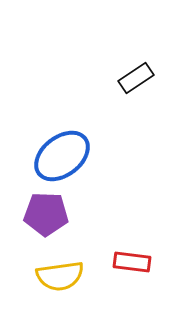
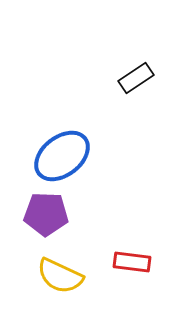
yellow semicircle: rotated 33 degrees clockwise
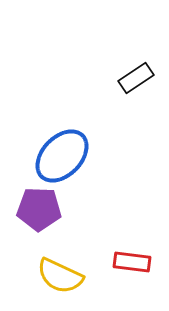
blue ellipse: rotated 8 degrees counterclockwise
purple pentagon: moved 7 px left, 5 px up
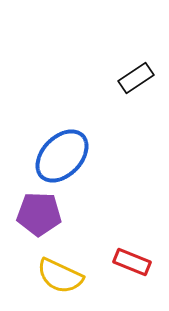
purple pentagon: moved 5 px down
red rectangle: rotated 15 degrees clockwise
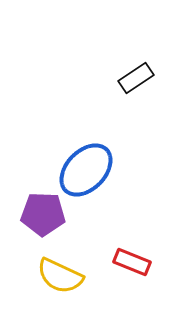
blue ellipse: moved 24 px right, 14 px down
purple pentagon: moved 4 px right
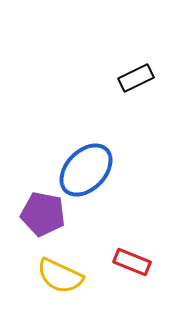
black rectangle: rotated 8 degrees clockwise
purple pentagon: rotated 9 degrees clockwise
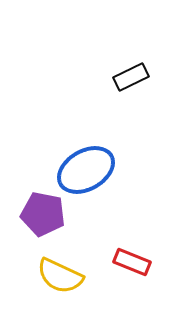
black rectangle: moved 5 px left, 1 px up
blue ellipse: rotated 16 degrees clockwise
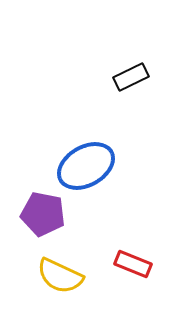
blue ellipse: moved 4 px up
red rectangle: moved 1 px right, 2 px down
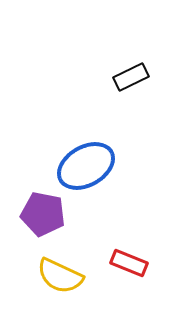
red rectangle: moved 4 px left, 1 px up
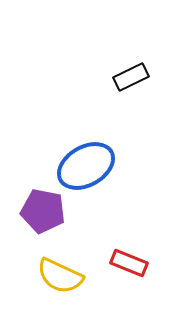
purple pentagon: moved 3 px up
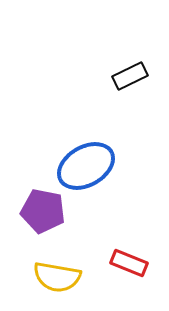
black rectangle: moved 1 px left, 1 px up
yellow semicircle: moved 3 px left, 1 px down; rotated 15 degrees counterclockwise
